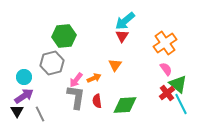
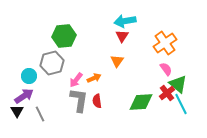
cyan arrow: rotated 30 degrees clockwise
orange triangle: moved 2 px right, 4 px up
cyan circle: moved 5 px right, 1 px up
gray L-shape: moved 3 px right, 3 px down
green diamond: moved 16 px right, 3 px up
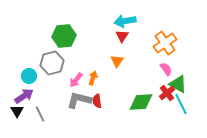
orange arrow: moved 1 px left; rotated 48 degrees counterclockwise
green triangle: rotated 12 degrees counterclockwise
gray L-shape: rotated 85 degrees counterclockwise
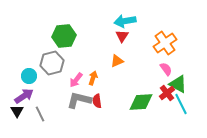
orange triangle: rotated 32 degrees clockwise
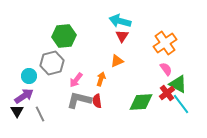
cyan arrow: moved 5 px left; rotated 25 degrees clockwise
orange arrow: moved 8 px right, 1 px down
cyan line: rotated 10 degrees counterclockwise
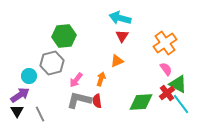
cyan arrow: moved 3 px up
purple arrow: moved 4 px left, 1 px up
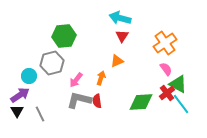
orange arrow: moved 1 px up
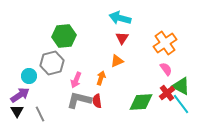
red triangle: moved 2 px down
pink arrow: rotated 14 degrees counterclockwise
green triangle: moved 3 px right, 2 px down
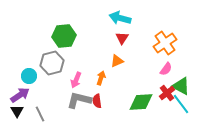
pink semicircle: rotated 72 degrees clockwise
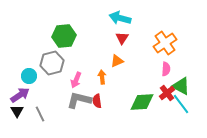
pink semicircle: rotated 32 degrees counterclockwise
orange arrow: moved 1 px right, 1 px up; rotated 24 degrees counterclockwise
green diamond: moved 1 px right
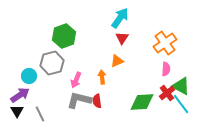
cyan arrow: rotated 110 degrees clockwise
green hexagon: rotated 15 degrees counterclockwise
